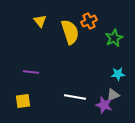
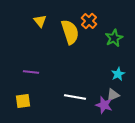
orange cross: rotated 21 degrees counterclockwise
cyan star: rotated 24 degrees counterclockwise
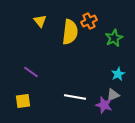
orange cross: rotated 21 degrees clockwise
yellow semicircle: rotated 25 degrees clockwise
purple line: rotated 28 degrees clockwise
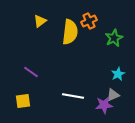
yellow triangle: rotated 32 degrees clockwise
white line: moved 2 px left, 1 px up
purple star: rotated 24 degrees counterclockwise
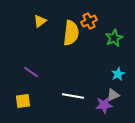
yellow semicircle: moved 1 px right, 1 px down
